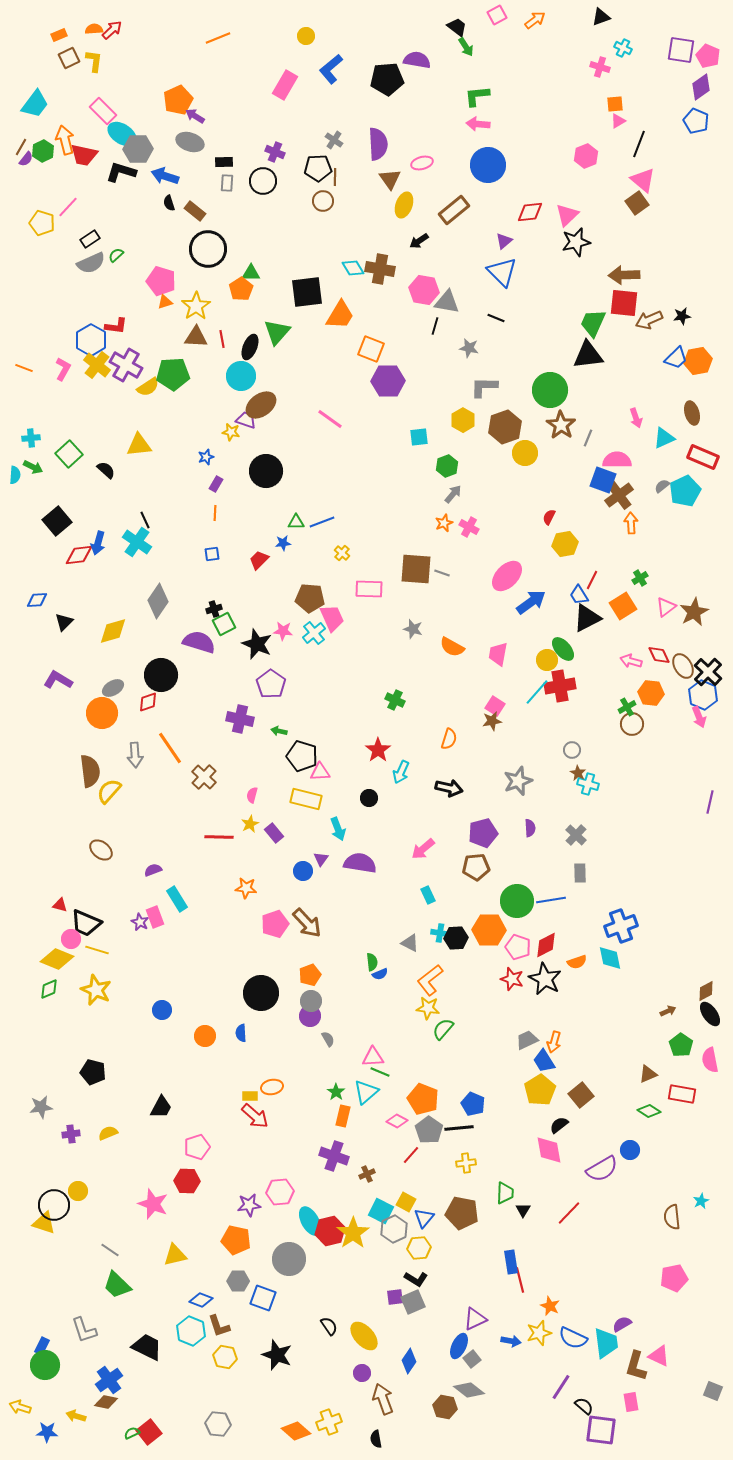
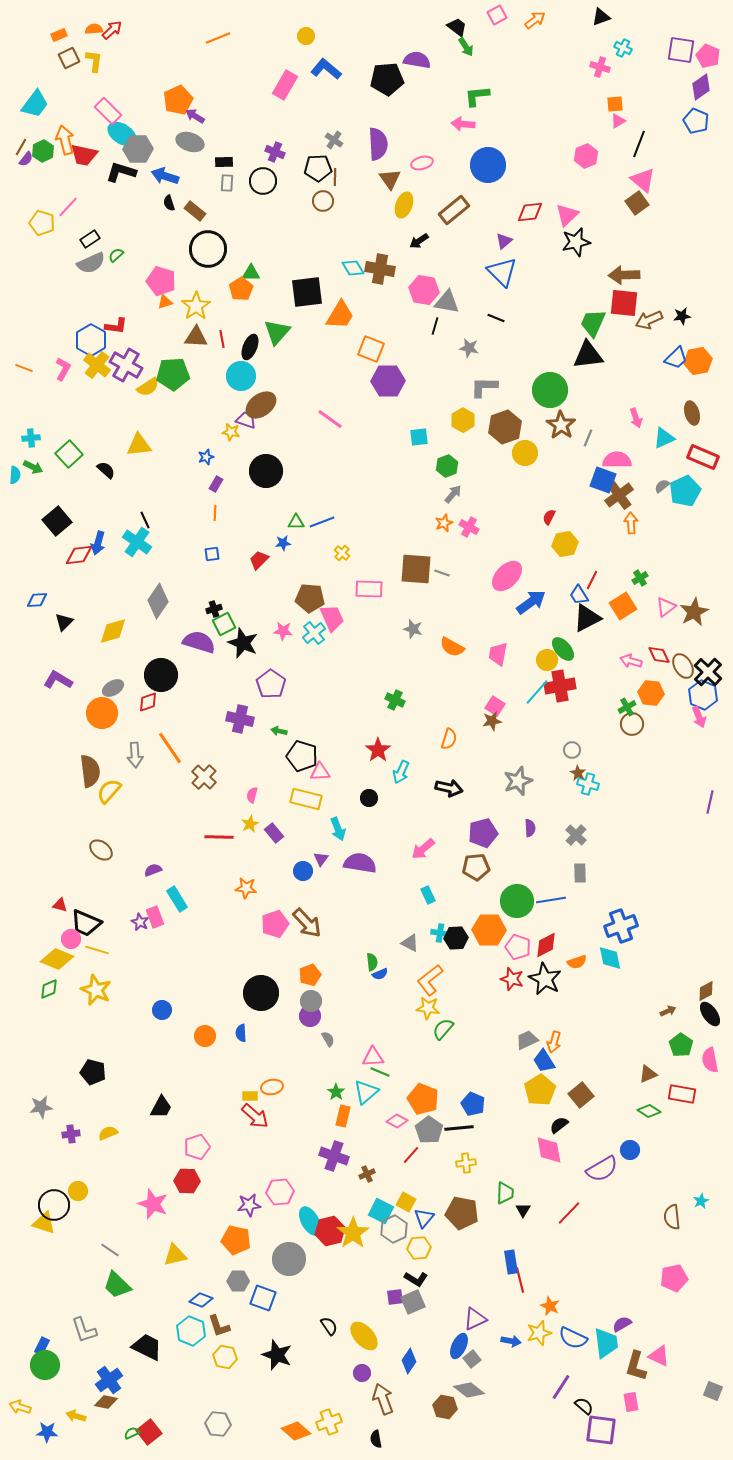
blue L-shape at (331, 69): moved 5 px left; rotated 80 degrees clockwise
pink rectangle at (103, 111): moved 5 px right
pink arrow at (478, 124): moved 15 px left
black star at (257, 644): moved 14 px left, 1 px up
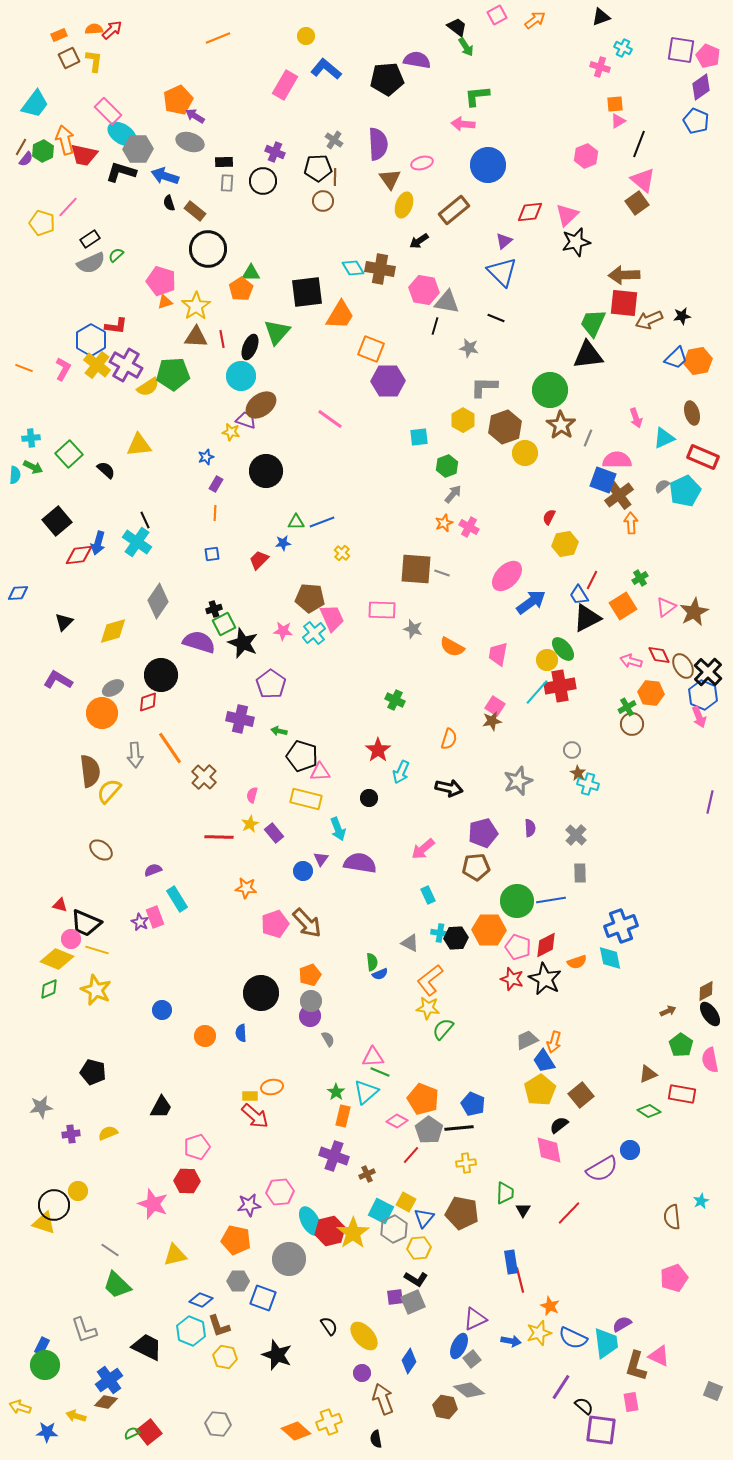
pink rectangle at (369, 589): moved 13 px right, 21 px down
blue diamond at (37, 600): moved 19 px left, 7 px up
pink pentagon at (674, 1278): rotated 8 degrees counterclockwise
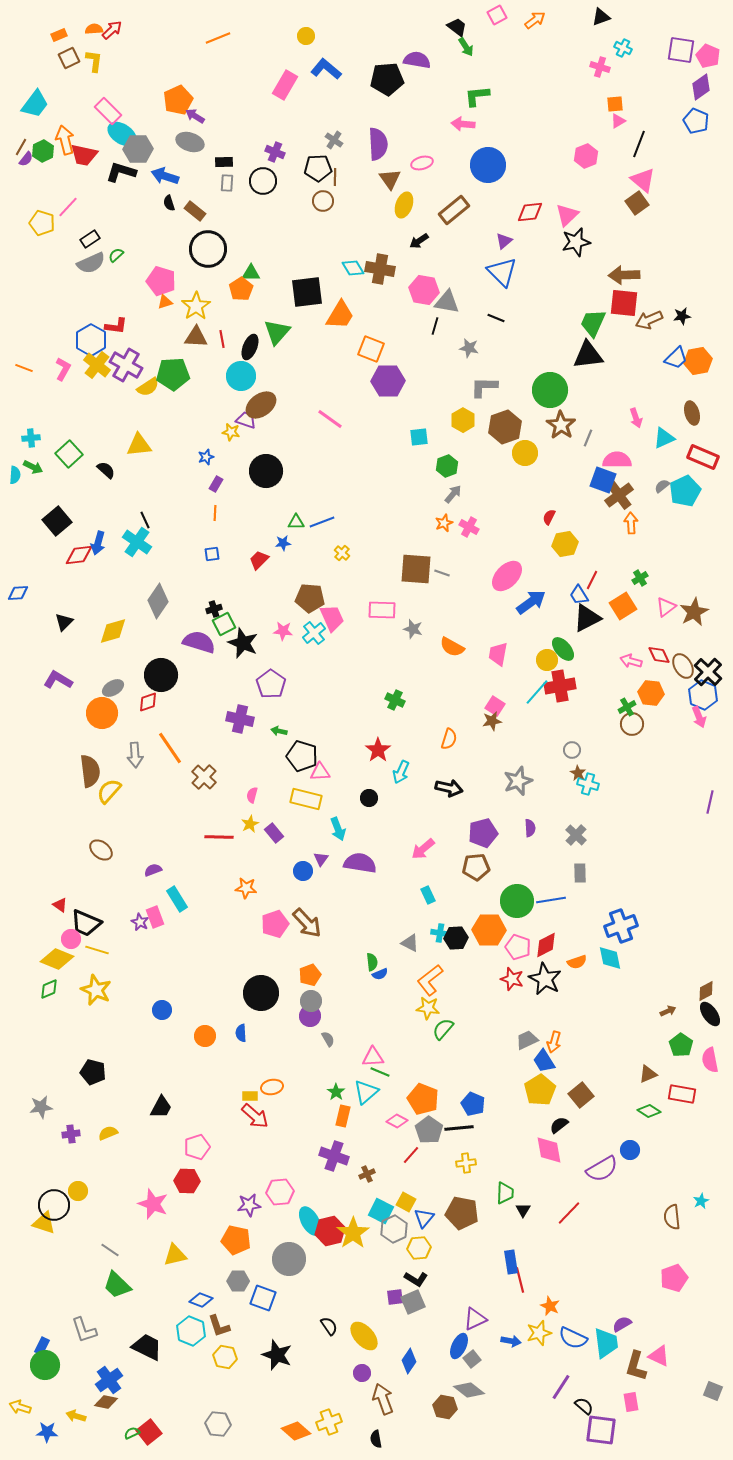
red triangle at (60, 905): rotated 21 degrees clockwise
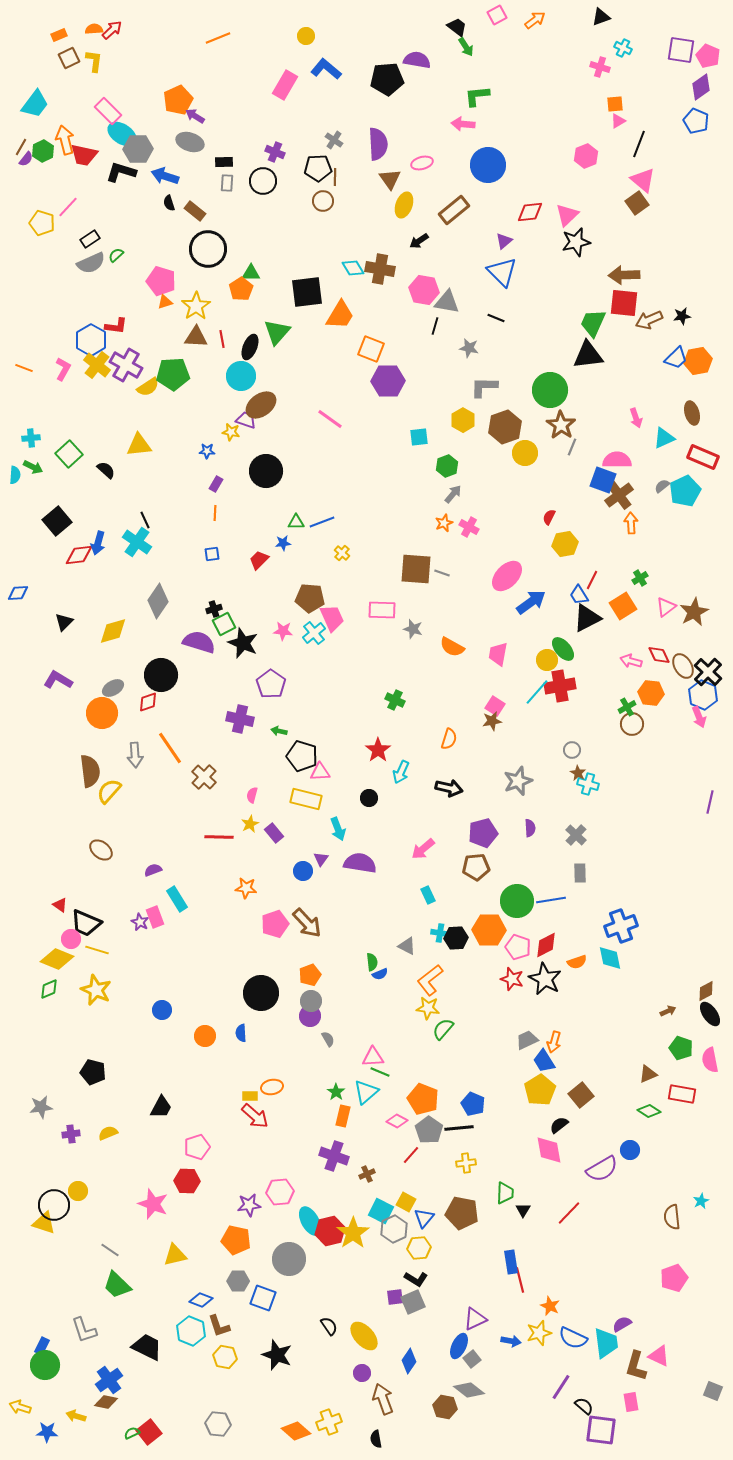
gray line at (588, 438): moved 16 px left, 9 px down
blue star at (206, 457): moved 1 px right, 6 px up; rotated 21 degrees clockwise
gray triangle at (410, 943): moved 3 px left, 3 px down
green pentagon at (681, 1045): moved 3 px down; rotated 15 degrees counterclockwise
